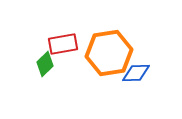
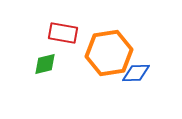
red rectangle: moved 11 px up; rotated 20 degrees clockwise
green diamond: rotated 30 degrees clockwise
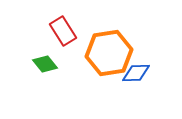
red rectangle: moved 2 px up; rotated 48 degrees clockwise
green diamond: rotated 65 degrees clockwise
